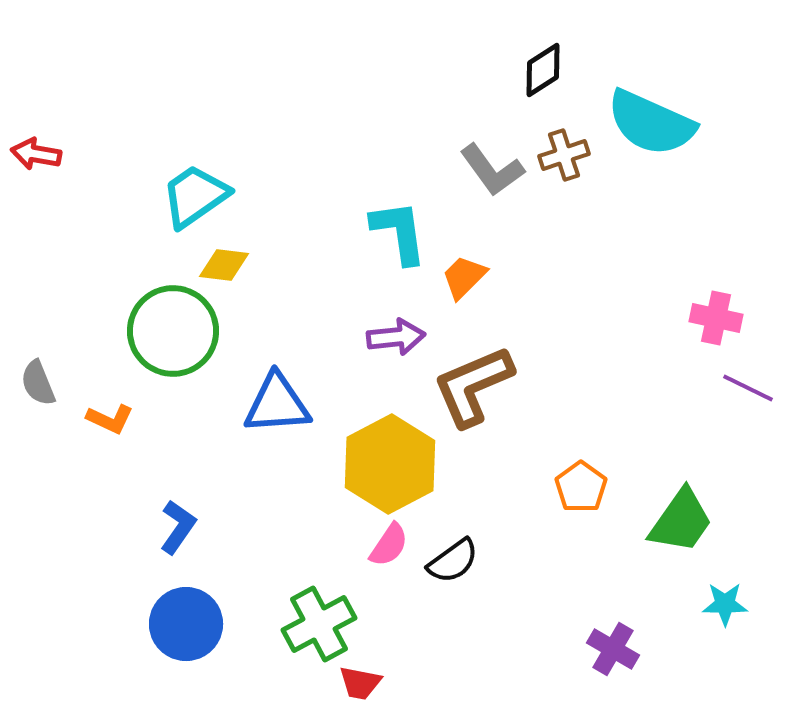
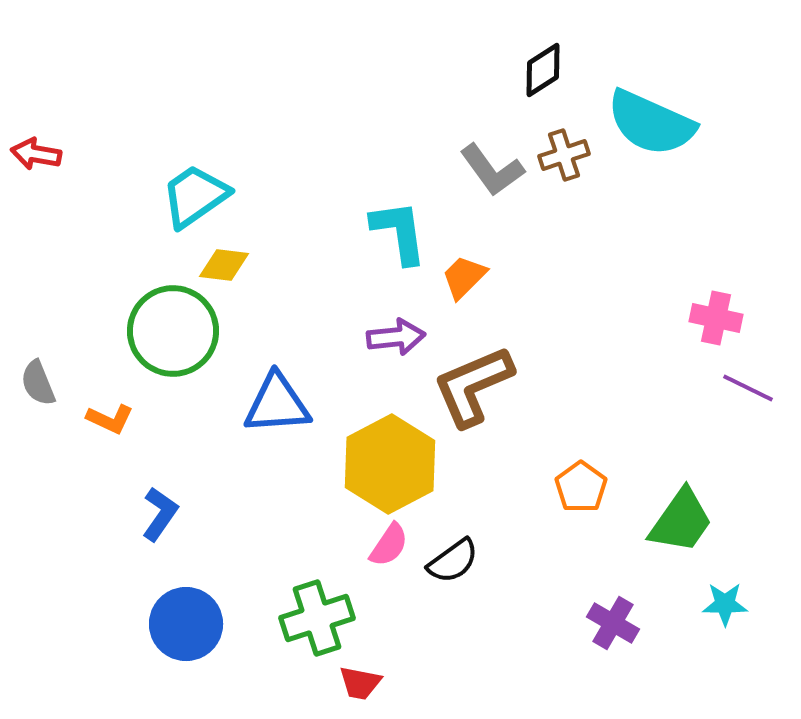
blue L-shape: moved 18 px left, 13 px up
green cross: moved 2 px left, 6 px up; rotated 10 degrees clockwise
purple cross: moved 26 px up
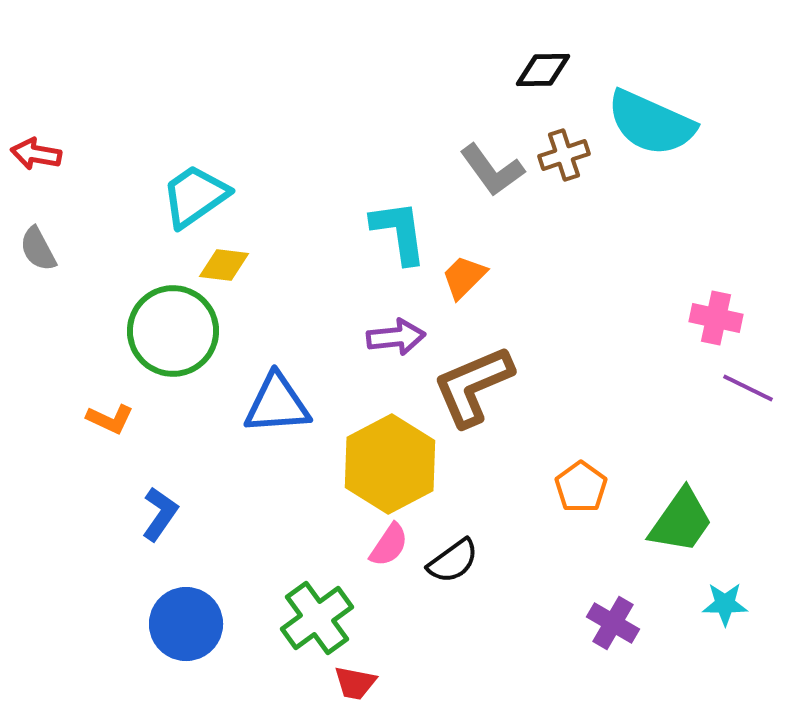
black diamond: rotated 32 degrees clockwise
gray semicircle: moved 134 px up; rotated 6 degrees counterclockwise
green cross: rotated 18 degrees counterclockwise
red trapezoid: moved 5 px left
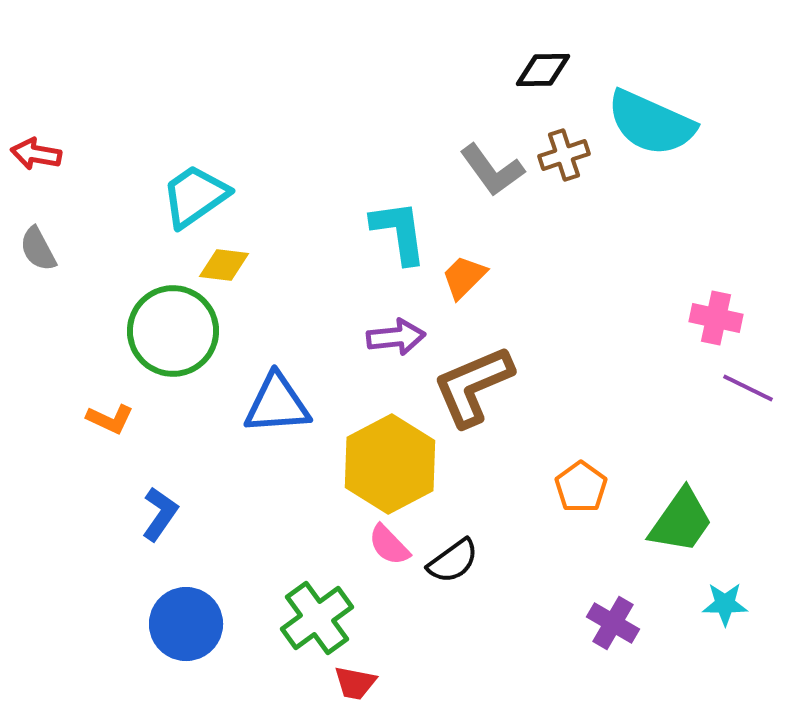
pink semicircle: rotated 102 degrees clockwise
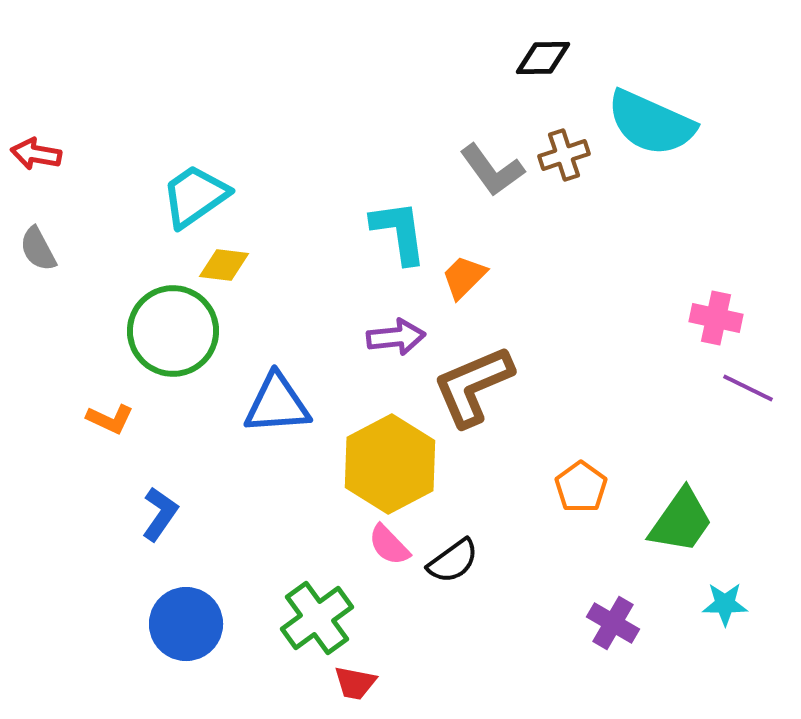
black diamond: moved 12 px up
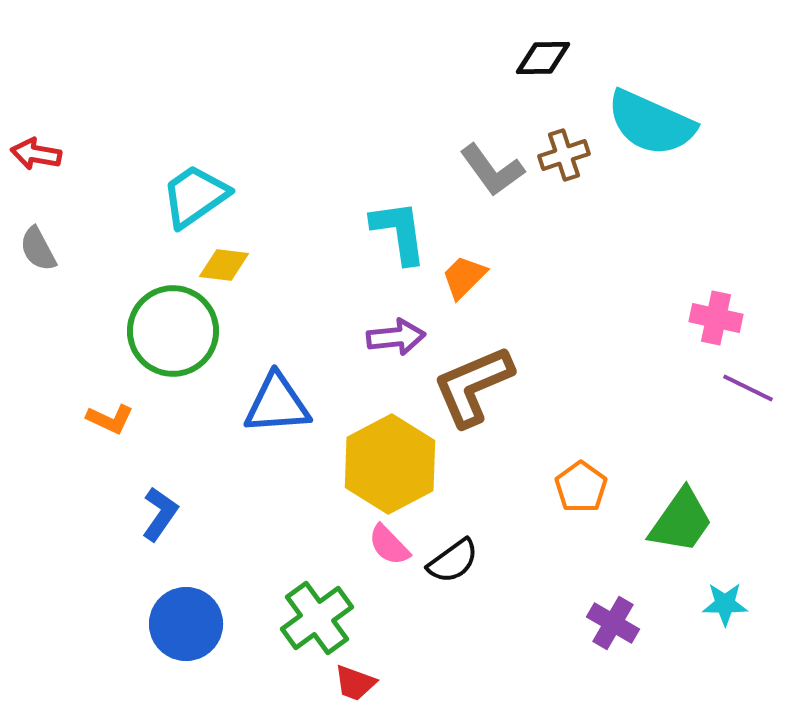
red trapezoid: rotated 9 degrees clockwise
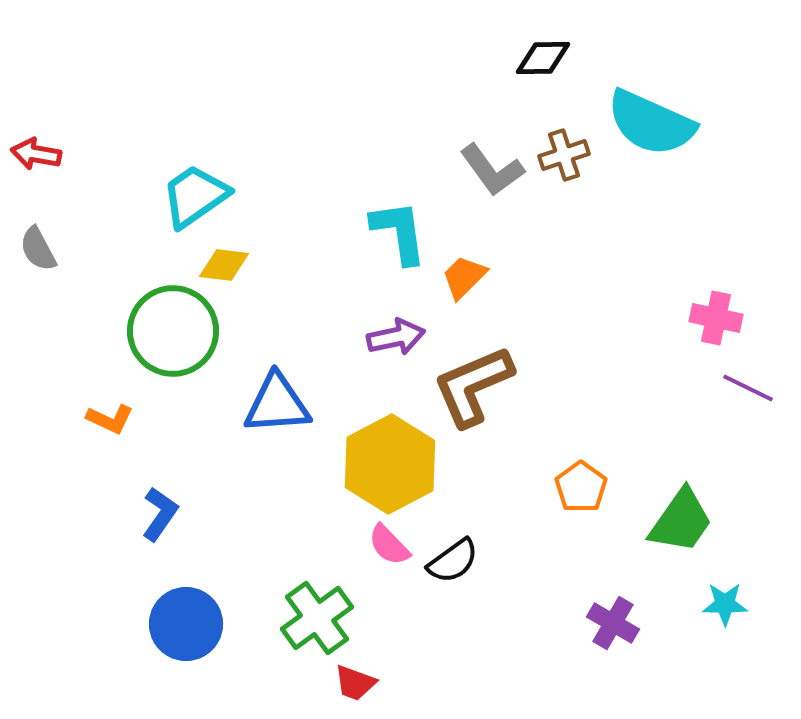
purple arrow: rotated 6 degrees counterclockwise
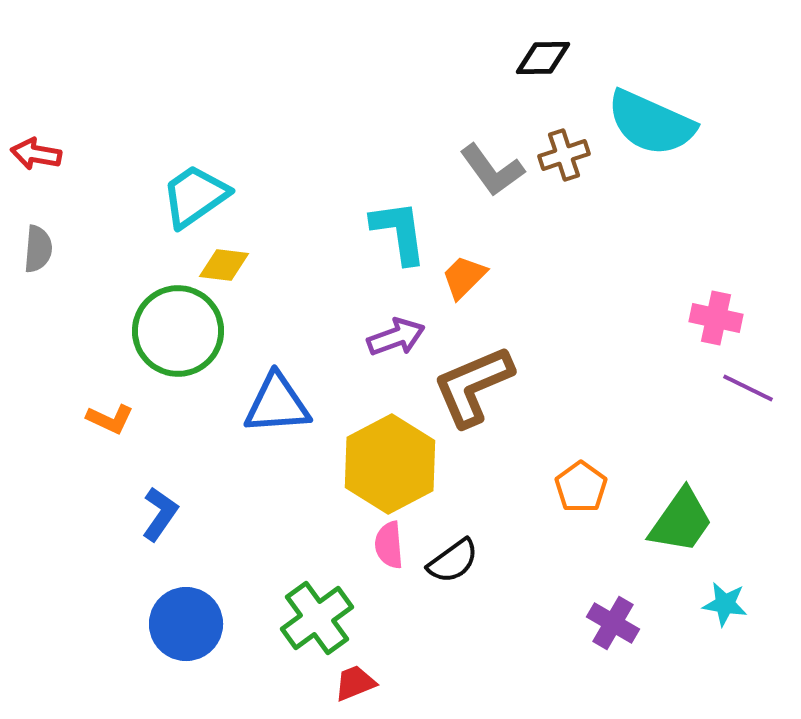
gray semicircle: rotated 147 degrees counterclockwise
green circle: moved 5 px right
purple arrow: rotated 8 degrees counterclockwise
pink semicircle: rotated 39 degrees clockwise
cyan star: rotated 9 degrees clockwise
red trapezoid: rotated 138 degrees clockwise
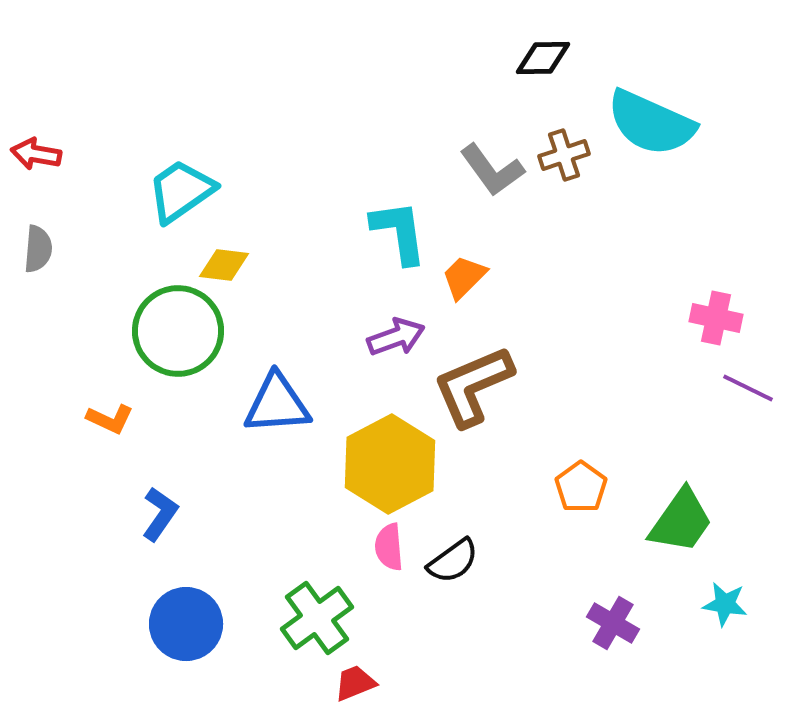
cyan trapezoid: moved 14 px left, 5 px up
pink semicircle: moved 2 px down
